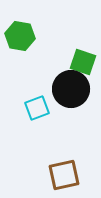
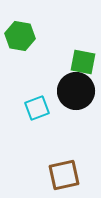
green square: rotated 8 degrees counterclockwise
black circle: moved 5 px right, 2 px down
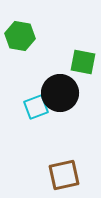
black circle: moved 16 px left, 2 px down
cyan square: moved 1 px left, 1 px up
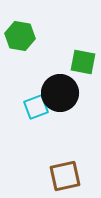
brown square: moved 1 px right, 1 px down
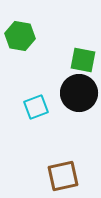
green square: moved 2 px up
black circle: moved 19 px right
brown square: moved 2 px left
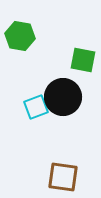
black circle: moved 16 px left, 4 px down
brown square: moved 1 px down; rotated 20 degrees clockwise
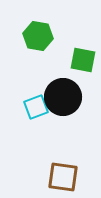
green hexagon: moved 18 px right
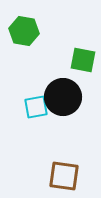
green hexagon: moved 14 px left, 5 px up
cyan square: rotated 10 degrees clockwise
brown square: moved 1 px right, 1 px up
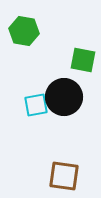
black circle: moved 1 px right
cyan square: moved 2 px up
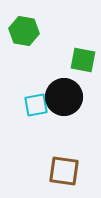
brown square: moved 5 px up
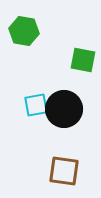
black circle: moved 12 px down
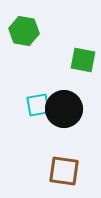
cyan square: moved 2 px right
